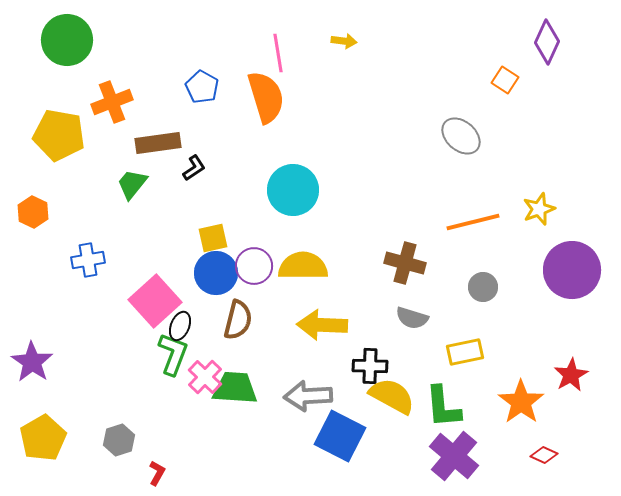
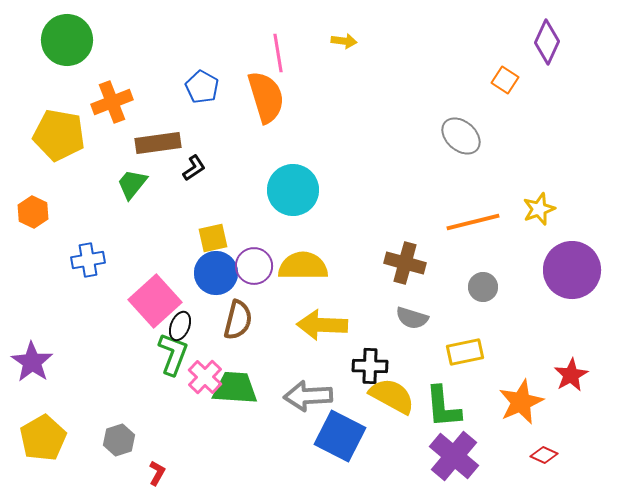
orange star at (521, 402): rotated 12 degrees clockwise
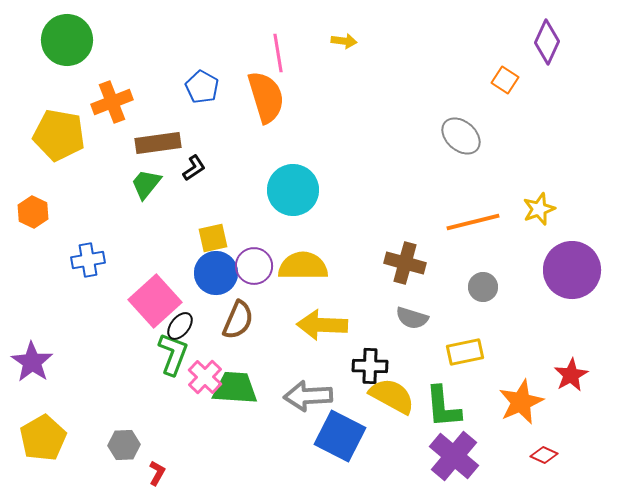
green trapezoid at (132, 184): moved 14 px right
brown semicircle at (238, 320): rotated 9 degrees clockwise
black ellipse at (180, 326): rotated 16 degrees clockwise
gray hexagon at (119, 440): moved 5 px right, 5 px down; rotated 16 degrees clockwise
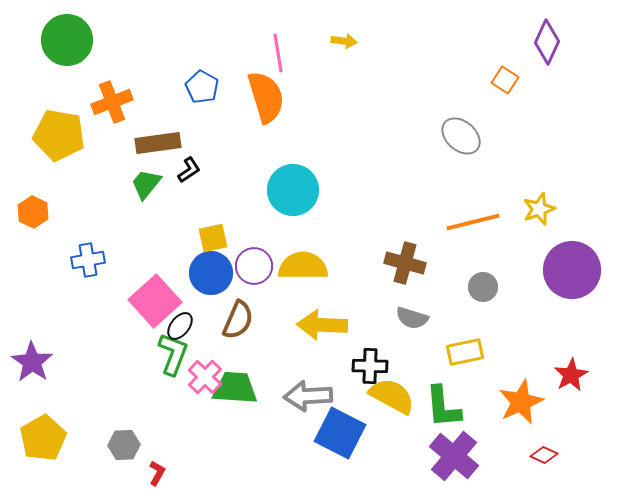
black L-shape at (194, 168): moved 5 px left, 2 px down
blue circle at (216, 273): moved 5 px left
blue square at (340, 436): moved 3 px up
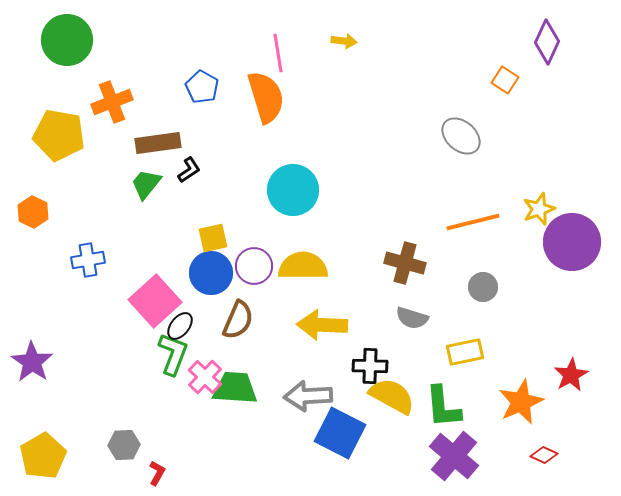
purple circle at (572, 270): moved 28 px up
yellow pentagon at (43, 438): moved 18 px down
